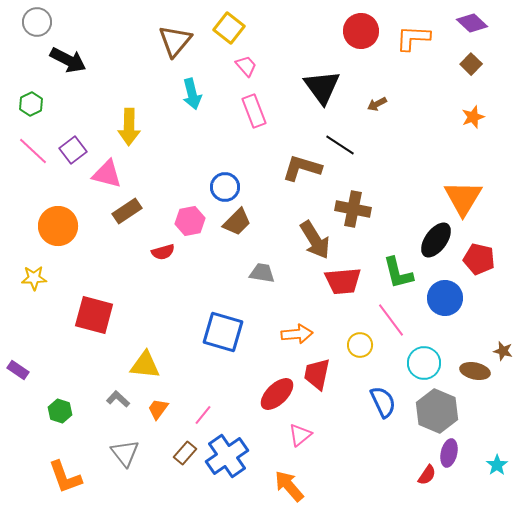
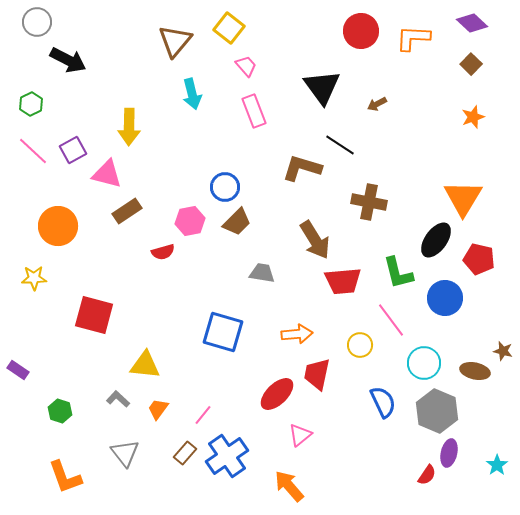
purple square at (73, 150): rotated 8 degrees clockwise
brown cross at (353, 209): moved 16 px right, 7 px up
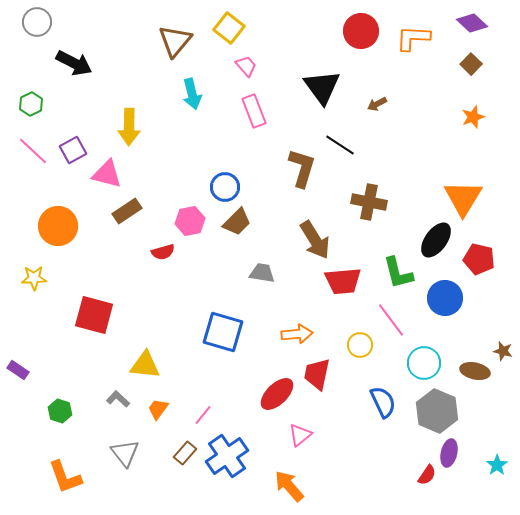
black arrow at (68, 60): moved 6 px right, 3 px down
brown L-shape at (302, 168): rotated 90 degrees clockwise
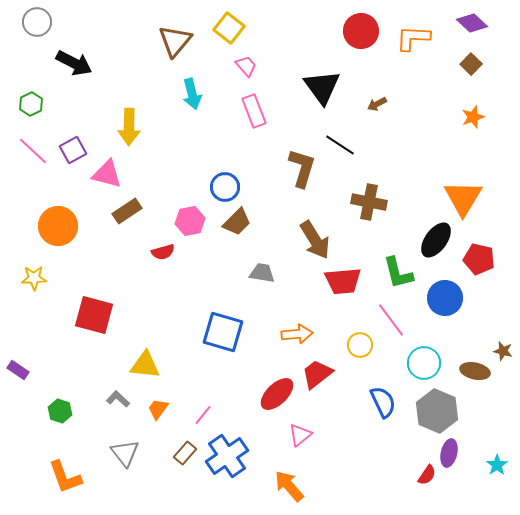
red trapezoid at (317, 374): rotated 40 degrees clockwise
